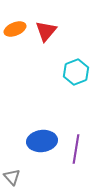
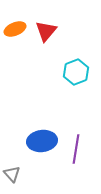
gray triangle: moved 3 px up
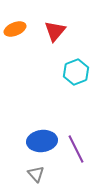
red triangle: moved 9 px right
purple line: rotated 36 degrees counterclockwise
gray triangle: moved 24 px right
